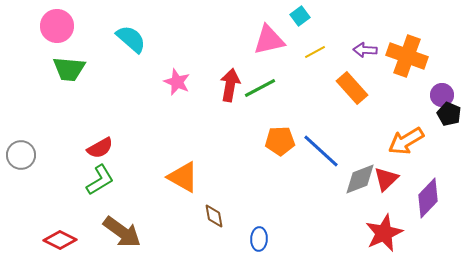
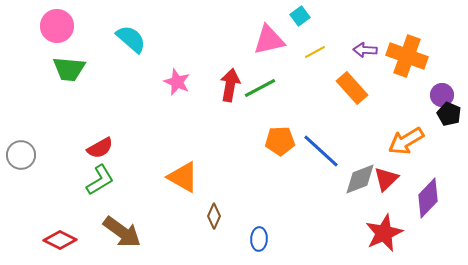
brown diamond: rotated 35 degrees clockwise
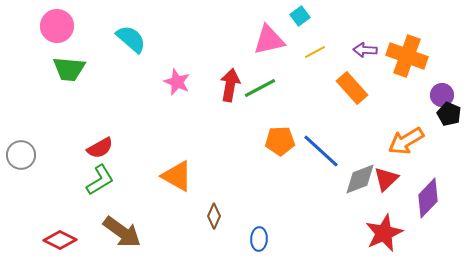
orange triangle: moved 6 px left, 1 px up
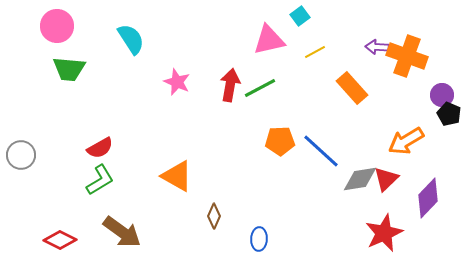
cyan semicircle: rotated 16 degrees clockwise
purple arrow: moved 12 px right, 3 px up
gray diamond: rotated 12 degrees clockwise
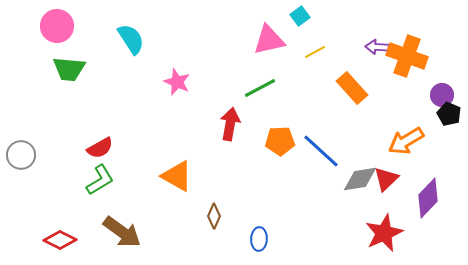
red arrow: moved 39 px down
